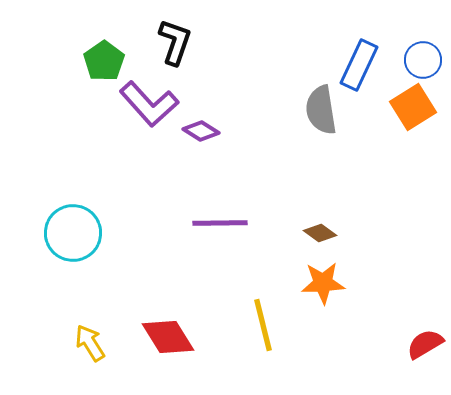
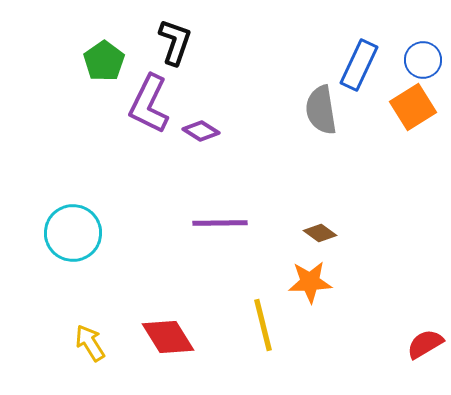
purple L-shape: rotated 68 degrees clockwise
orange star: moved 13 px left, 1 px up
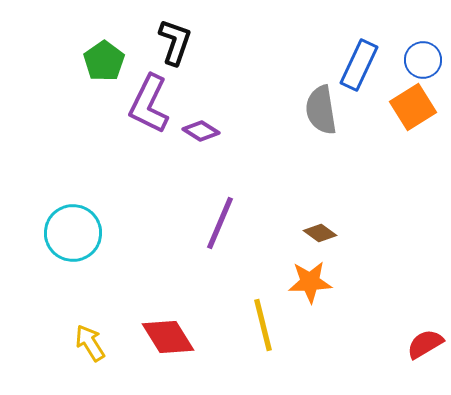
purple line: rotated 66 degrees counterclockwise
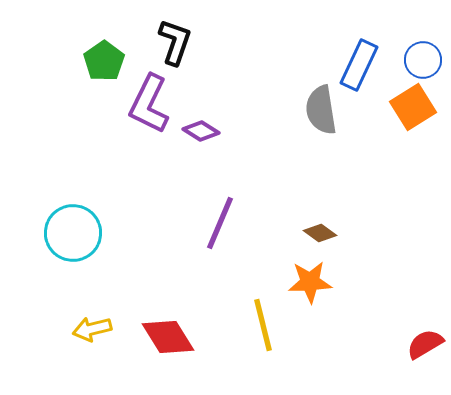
yellow arrow: moved 2 px right, 14 px up; rotated 72 degrees counterclockwise
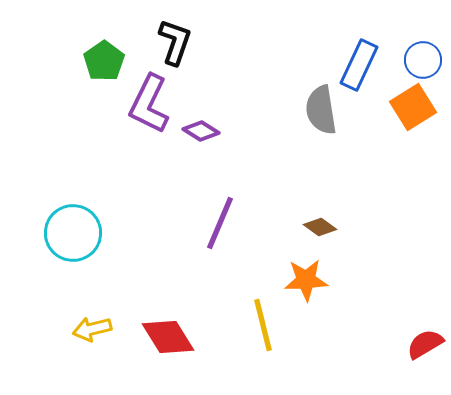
brown diamond: moved 6 px up
orange star: moved 4 px left, 2 px up
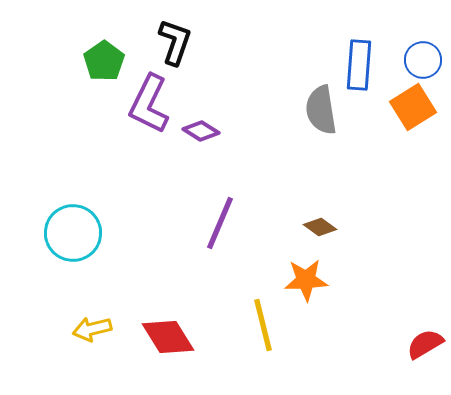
blue rectangle: rotated 21 degrees counterclockwise
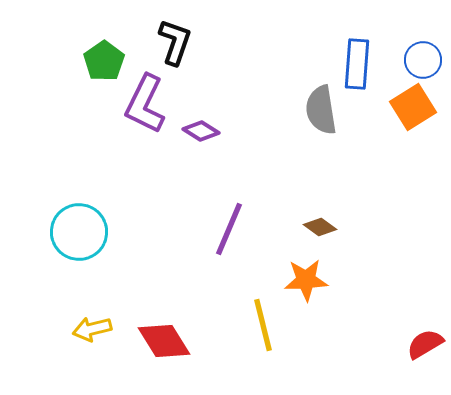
blue rectangle: moved 2 px left, 1 px up
purple L-shape: moved 4 px left
purple line: moved 9 px right, 6 px down
cyan circle: moved 6 px right, 1 px up
red diamond: moved 4 px left, 4 px down
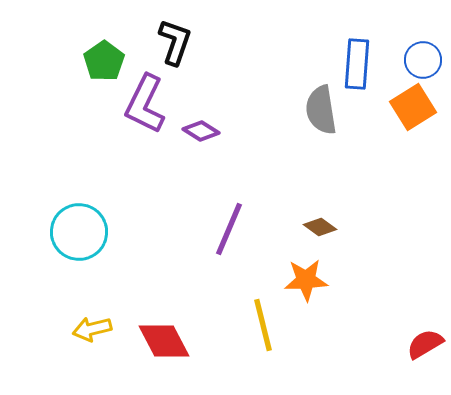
red diamond: rotated 4 degrees clockwise
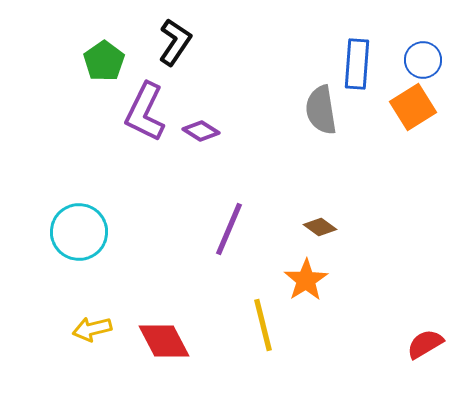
black L-shape: rotated 15 degrees clockwise
purple L-shape: moved 8 px down
orange star: rotated 30 degrees counterclockwise
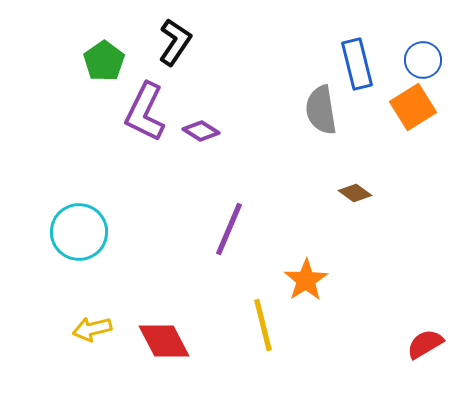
blue rectangle: rotated 18 degrees counterclockwise
brown diamond: moved 35 px right, 34 px up
